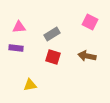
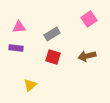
pink square: moved 1 px left, 3 px up; rotated 28 degrees clockwise
brown arrow: rotated 24 degrees counterclockwise
yellow triangle: rotated 32 degrees counterclockwise
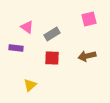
pink square: rotated 21 degrees clockwise
pink triangle: moved 8 px right; rotated 40 degrees clockwise
red square: moved 1 px left, 1 px down; rotated 14 degrees counterclockwise
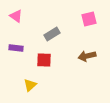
pink triangle: moved 11 px left, 11 px up
red square: moved 8 px left, 2 px down
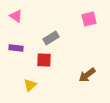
gray rectangle: moved 1 px left, 4 px down
brown arrow: moved 19 px down; rotated 24 degrees counterclockwise
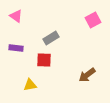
pink square: moved 4 px right, 1 px down; rotated 14 degrees counterclockwise
yellow triangle: rotated 32 degrees clockwise
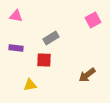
pink triangle: rotated 24 degrees counterclockwise
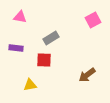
pink triangle: moved 4 px right, 1 px down
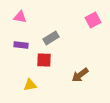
purple rectangle: moved 5 px right, 3 px up
brown arrow: moved 7 px left
